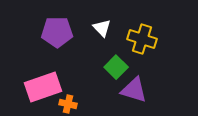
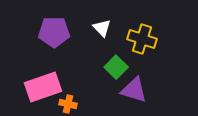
purple pentagon: moved 3 px left
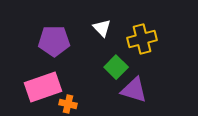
purple pentagon: moved 9 px down
yellow cross: rotated 32 degrees counterclockwise
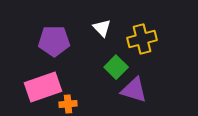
orange cross: rotated 18 degrees counterclockwise
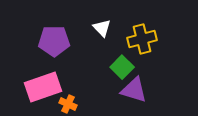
green square: moved 6 px right
orange cross: rotated 30 degrees clockwise
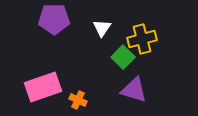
white triangle: rotated 18 degrees clockwise
purple pentagon: moved 22 px up
green square: moved 1 px right, 10 px up
orange cross: moved 10 px right, 4 px up
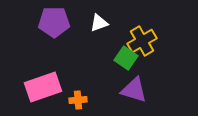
purple pentagon: moved 3 px down
white triangle: moved 3 px left, 5 px up; rotated 36 degrees clockwise
yellow cross: moved 2 px down; rotated 16 degrees counterclockwise
green square: moved 3 px right, 1 px down; rotated 10 degrees counterclockwise
orange cross: rotated 30 degrees counterclockwise
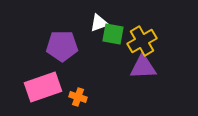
purple pentagon: moved 8 px right, 24 px down
green square: moved 13 px left, 24 px up; rotated 25 degrees counterclockwise
purple triangle: moved 9 px right, 23 px up; rotated 20 degrees counterclockwise
orange cross: moved 3 px up; rotated 24 degrees clockwise
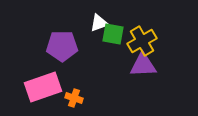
purple triangle: moved 2 px up
orange cross: moved 4 px left, 1 px down
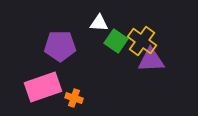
white triangle: rotated 24 degrees clockwise
green square: moved 3 px right, 7 px down; rotated 25 degrees clockwise
yellow cross: rotated 24 degrees counterclockwise
purple pentagon: moved 2 px left
purple triangle: moved 8 px right, 5 px up
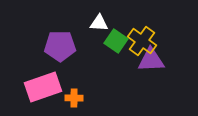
orange cross: rotated 18 degrees counterclockwise
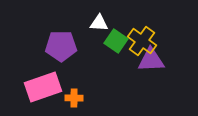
purple pentagon: moved 1 px right
